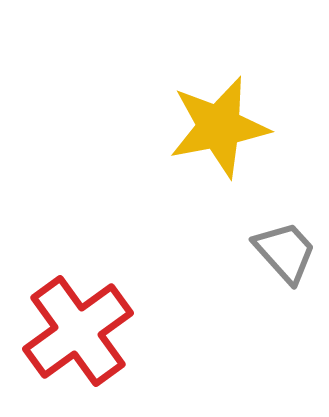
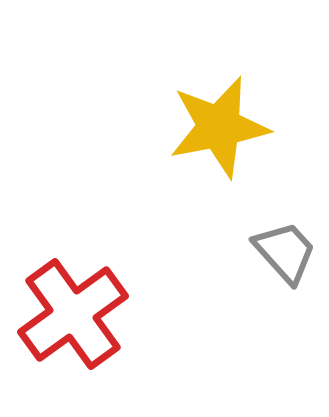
red cross: moved 5 px left, 17 px up
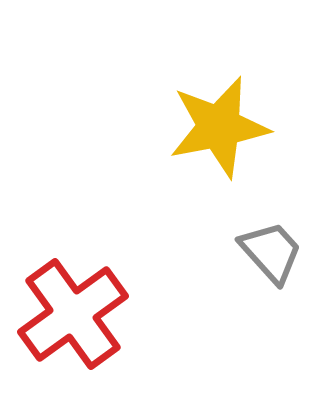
gray trapezoid: moved 14 px left
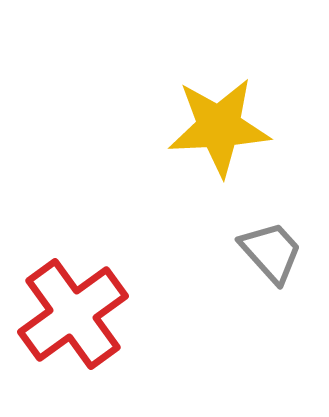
yellow star: rotated 8 degrees clockwise
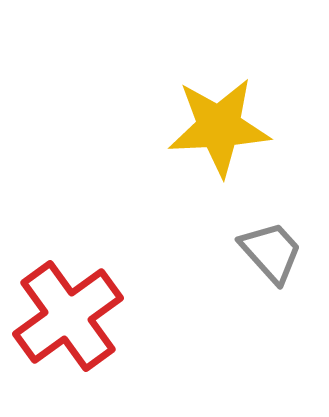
red cross: moved 5 px left, 2 px down
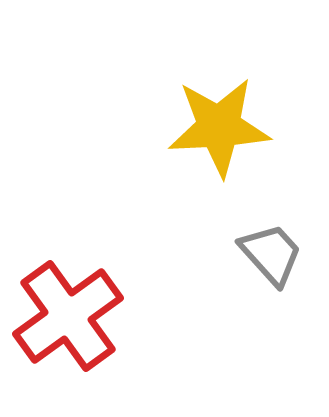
gray trapezoid: moved 2 px down
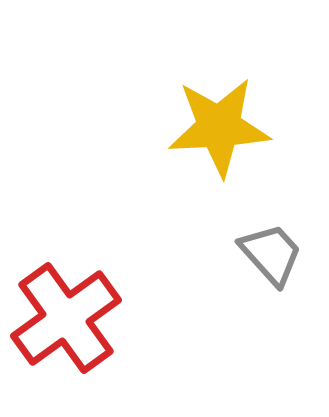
red cross: moved 2 px left, 2 px down
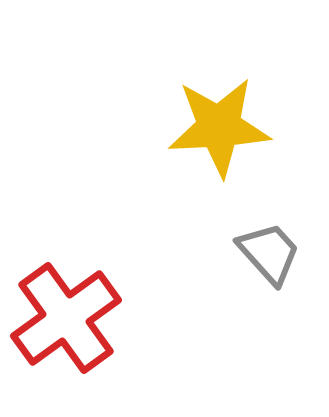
gray trapezoid: moved 2 px left, 1 px up
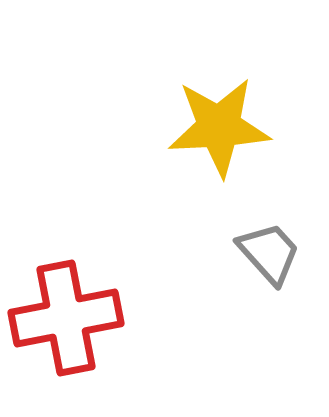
red cross: rotated 25 degrees clockwise
